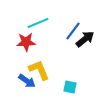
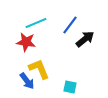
cyan line: moved 2 px left
blue line: moved 3 px left, 6 px up
red star: rotated 12 degrees clockwise
yellow L-shape: moved 1 px up
blue arrow: rotated 18 degrees clockwise
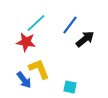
cyan line: rotated 20 degrees counterclockwise
blue arrow: moved 3 px left, 1 px up
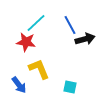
blue line: rotated 66 degrees counterclockwise
black arrow: rotated 24 degrees clockwise
blue arrow: moved 5 px left, 5 px down
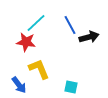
black arrow: moved 4 px right, 2 px up
cyan square: moved 1 px right
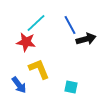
black arrow: moved 3 px left, 2 px down
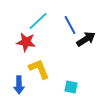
cyan line: moved 2 px right, 2 px up
black arrow: rotated 18 degrees counterclockwise
blue arrow: rotated 36 degrees clockwise
